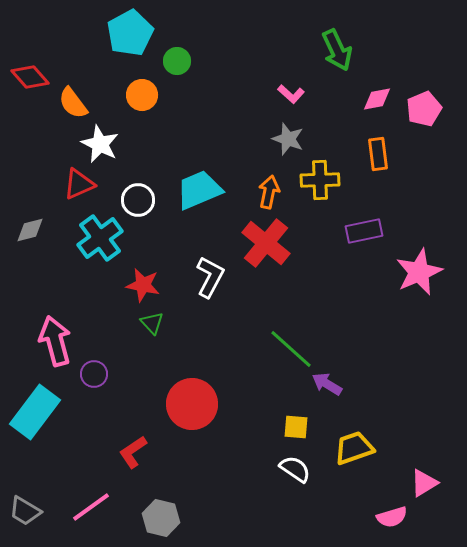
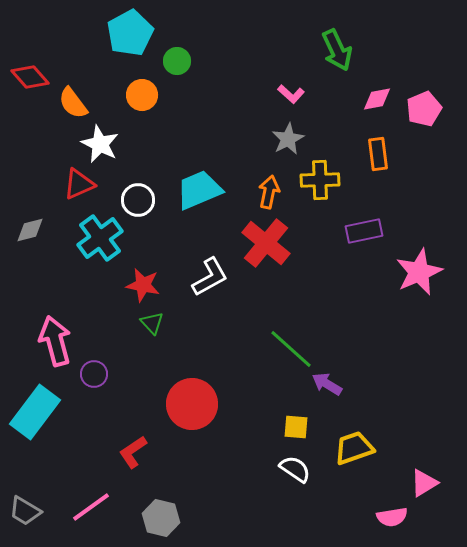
gray star: rotated 24 degrees clockwise
white L-shape: rotated 33 degrees clockwise
pink semicircle: rotated 8 degrees clockwise
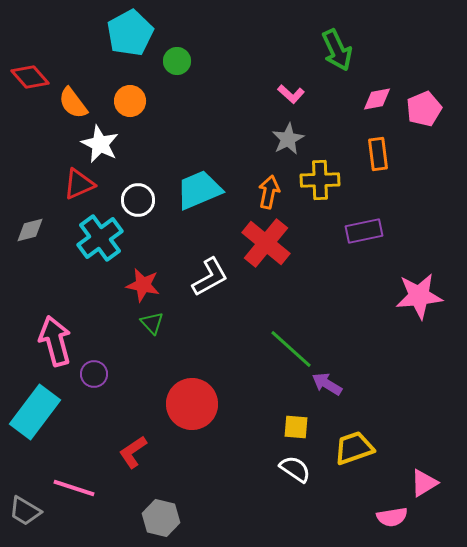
orange circle: moved 12 px left, 6 px down
pink star: moved 24 px down; rotated 18 degrees clockwise
pink line: moved 17 px left, 19 px up; rotated 54 degrees clockwise
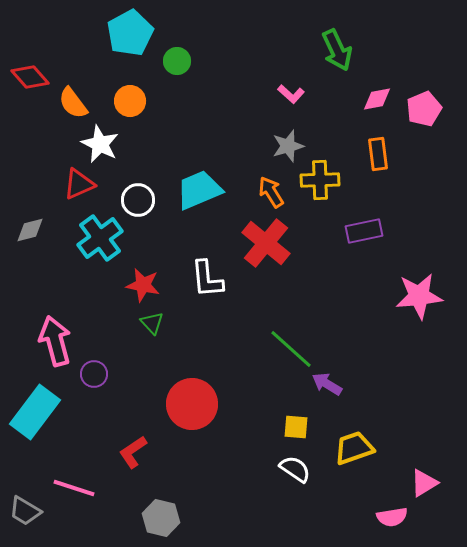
gray star: moved 7 px down; rotated 12 degrees clockwise
orange arrow: moved 2 px right; rotated 44 degrees counterclockwise
white L-shape: moved 3 px left, 2 px down; rotated 114 degrees clockwise
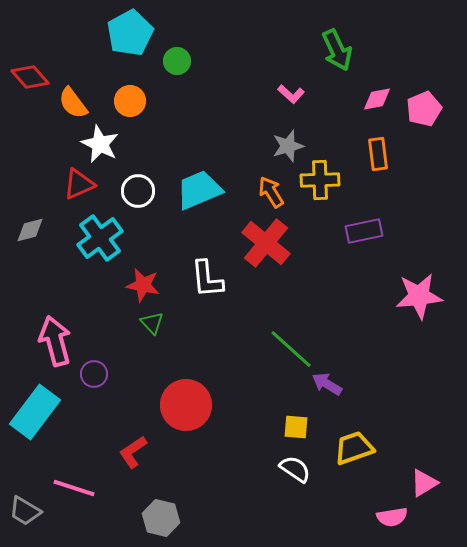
white circle: moved 9 px up
red circle: moved 6 px left, 1 px down
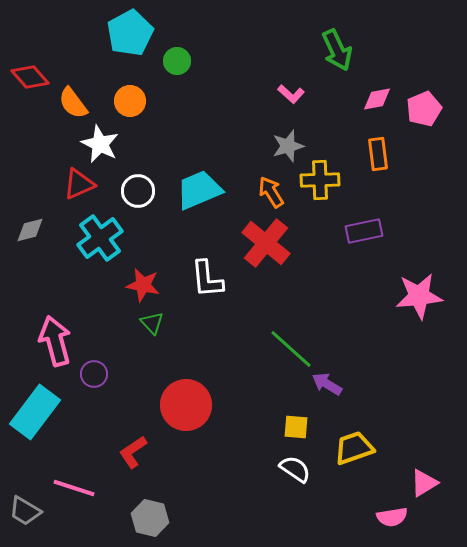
gray hexagon: moved 11 px left
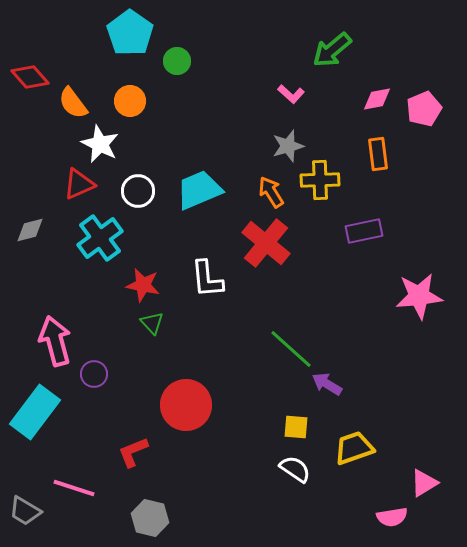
cyan pentagon: rotated 9 degrees counterclockwise
green arrow: moved 5 px left; rotated 75 degrees clockwise
red L-shape: rotated 12 degrees clockwise
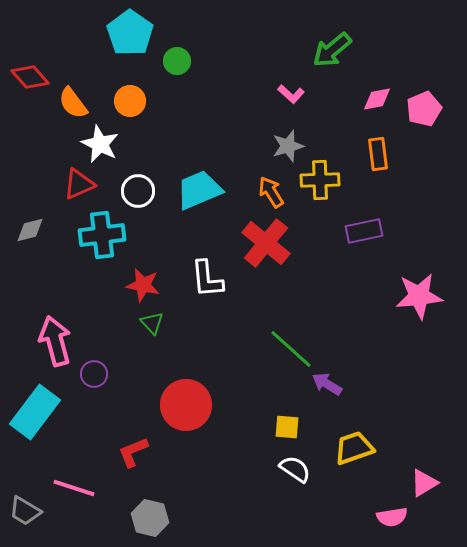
cyan cross: moved 2 px right, 3 px up; rotated 30 degrees clockwise
yellow square: moved 9 px left
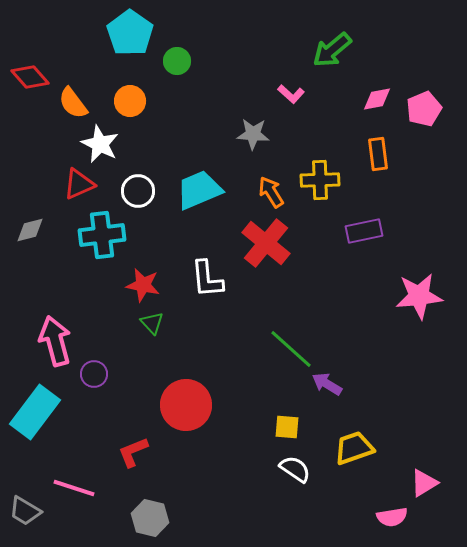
gray star: moved 35 px left, 12 px up; rotated 20 degrees clockwise
